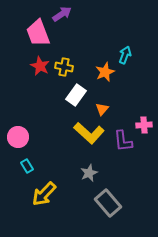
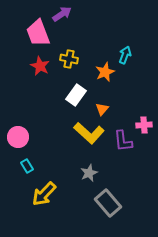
yellow cross: moved 5 px right, 8 px up
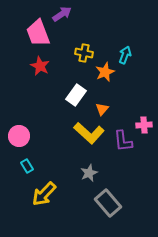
yellow cross: moved 15 px right, 6 px up
pink circle: moved 1 px right, 1 px up
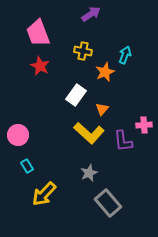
purple arrow: moved 29 px right
yellow cross: moved 1 px left, 2 px up
pink circle: moved 1 px left, 1 px up
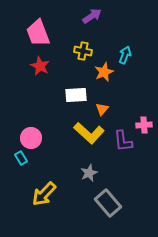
purple arrow: moved 1 px right, 2 px down
orange star: moved 1 px left
white rectangle: rotated 50 degrees clockwise
pink circle: moved 13 px right, 3 px down
cyan rectangle: moved 6 px left, 8 px up
